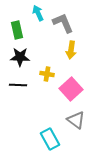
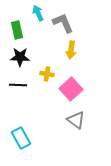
cyan rectangle: moved 29 px left, 1 px up
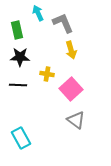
yellow arrow: rotated 24 degrees counterclockwise
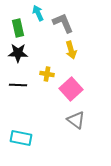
green rectangle: moved 1 px right, 2 px up
black star: moved 2 px left, 4 px up
cyan rectangle: rotated 50 degrees counterclockwise
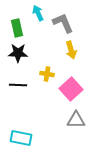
green rectangle: moved 1 px left
gray triangle: rotated 36 degrees counterclockwise
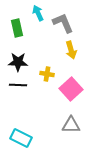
black star: moved 9 px down
gray triangle: moved 5 px left, 5 px down
cyan rectangle: rotated 15 degrees clockwise
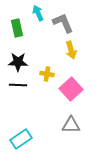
cyan rectangle: moved 1 px down; rotated 60 degrees counterclockwise
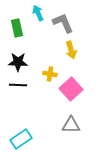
yellow cross: moved 3 px right
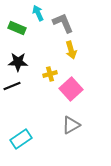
green rectangle: rotated 54 degrees counterclockwise
yellow cross: rotated 24 degrees counterclockwise
black line: moved 6 px left, 1 px down; rotated 24 degrees counterclockwise
gray triangle: rotated 30 degrees counterclockwise
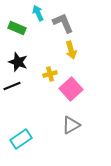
black star: rotated 18 degrees clockwise
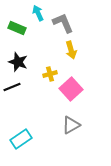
black line: moved 1 px down
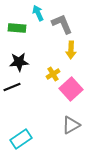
gray L-shape: moved 1 px left, 1 px down
green rectangle: rotated 18 degrees counterclockwise
yellow arrow: rotated 18 degrees clockwise
black star: moved 1 px right; rotated 24 degrees counterclockwise
yellow cross: moved 3 px right; rotated 16 degrees counterclockwise
